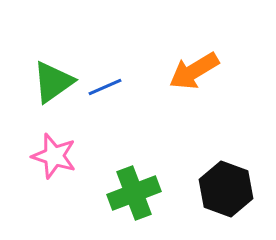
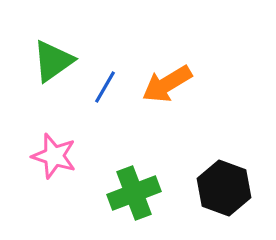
orange arrow: moved 27 px left, 13 px down
green triangle: moved 21 px up
blue line: rotated 36 degrees counterclockwise
black hexagon: moved 2 px left, 1 px up
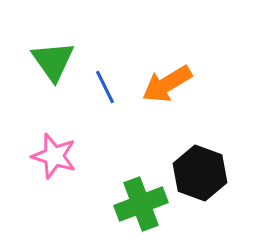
green triangle: rotated 30 degrees counterclockwise
blue line: rotated 56 degrees counterclockwise
black hexagon: moved 24 px left, 15 px up
green cross: moved 7 px right, 11 px down
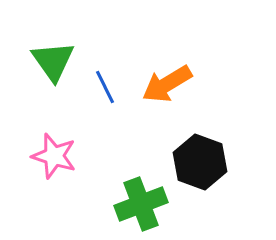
black hexagon: moved 11 px up
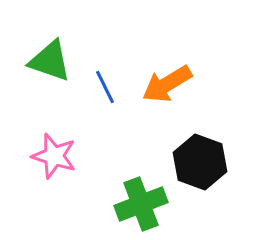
green triangle: moved 3 px left; rotated 36 degrees counterclockwise
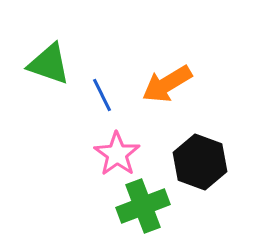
green triangle: moved 1 px left, 3 px down
blue line: moved 3 px left, 8 px down
pink star: moved 63 px right, 2 px up; rotated 18 degrees clockwise
green cross: moved 2 px right, 2 px down
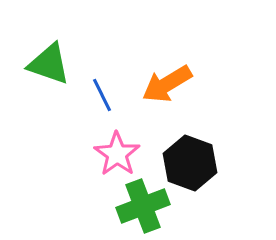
black hexagon: moved 10 px left, 1 px down
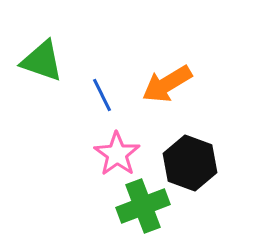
green triangle: moved 7 px left, 3 px up
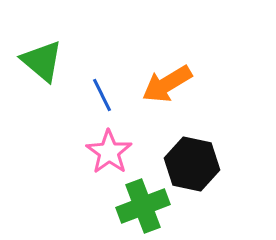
green triangle: rotated 21 degrees clockwise
pink star: moved 8 px left, 2 px up
black hexagon: moved 2 px right, 1 px down; rotated 8 degrees counterclockwise
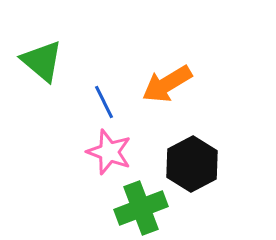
blue line: moved 2 px right, 7 px down
pink star: rotated 15 degrees counterclockwise
black hexagon: rotated 20 degrees clockwise
green cross: moved 2 px left, 2 px down
